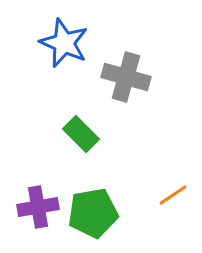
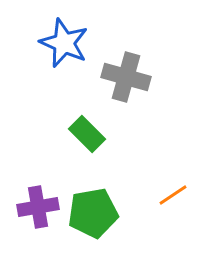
green rectangle: moved 6 px right
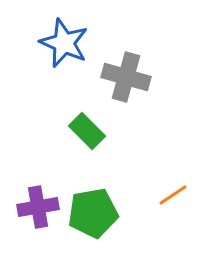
green rectangle: moved 3 px up
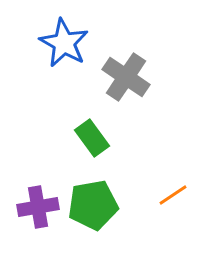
blue star: rotated 6 degrees clockwise
gray cross: rotated 18 degrees clockwise
green rectangle: moved 5 px right, 7 px down; rotated 9 degrees clockwise
green pentagon: moved 8 px up
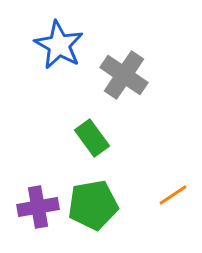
blue star: moved 5 px left, 2 px down
gray cross: moved 2 px left, 2 px up
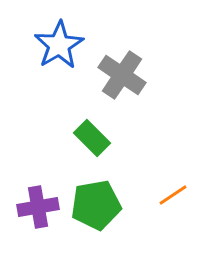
blue star: rotated 12 degrees clockwise
gray cross: moved 2 px left
green rectangle: rotated 9 degrees counterclockwise
green pentagon: moved 3 px right
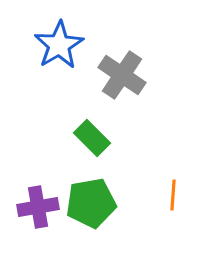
orange line: rotated 52 degrees counterclockwise
green pentagon: moved 5 px left, 2 px up
